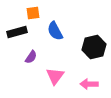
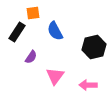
black rectangle: rotated 42 degrees counterclockwise
pink arrow: moved 1 px left, 1 px down
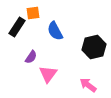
black rectangle: moved 5 px up
pink triangle: moved 7 px left, 2 px up
pink arrow: rotated 36 degrees clockwise
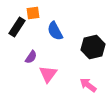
black hexagon: moved 1 px left
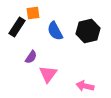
black hexagon: moved 5 px left, 16 px up
pink arrow: moved 3 px left, 1 px down; rotated 24 degrees counterclockwise
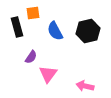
black rectangle: rotated 48 degrees counterclockwise
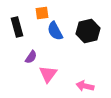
orange square: moved 9 px right
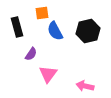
purple semicircle: moved 3 px up
